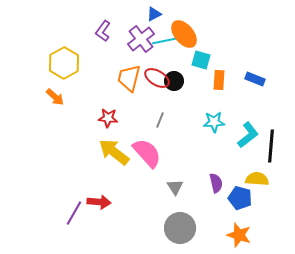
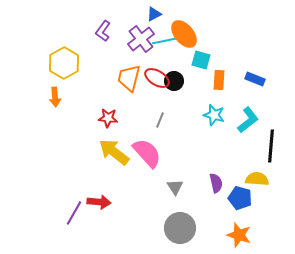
orange arrow: rotated 42 degrees clockwise
cyan star: moved 7 px up; rotated 20 degrees clockwise
cyan L-shape: moved 15 px up
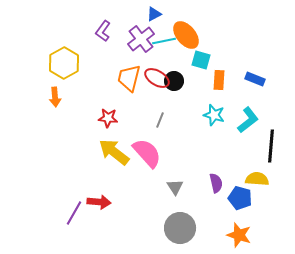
orange ellipse: moved 2 px right, 1 px down
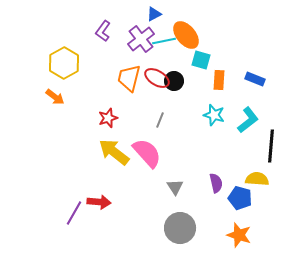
orange arrow: rotated 48 degrees counterclockwise
red star: rotated 24 degrees counterclockwise
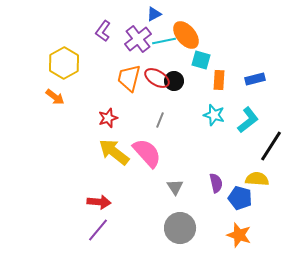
purple cross: moved 3 px left
blue rectangle: rotated 36 degrees counterclockwise
black line: rotated 28 degrees clockwise
purple line: moved 24 px right, 17 px down; rotated 10 degrees clockwise
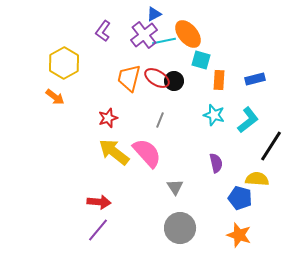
orange ellipse: moved 2 px right, 1 px up
purple cross: moved 6 px right, 4 px up
purple semicircle: moved 20 px up
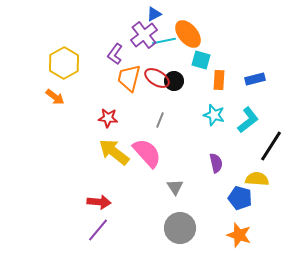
purple L-shape: moved 12 px right, 23 px down
red star: rotated 24 degrees clockwise
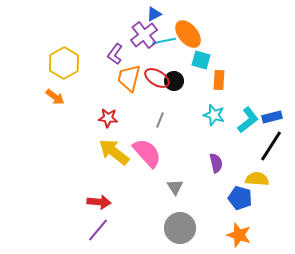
blue rectangle: moved 17 px right, 38 px down
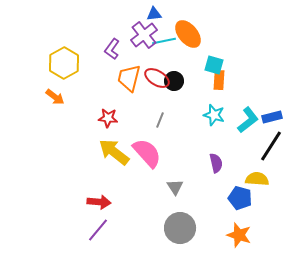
blue triangle: rotated 21 degrees clockwise
purple L-shape: moved 3 px left, 5 px up
cyan square: moved 13 px right, 5 px down
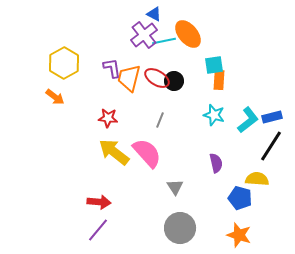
blue triangle: rotated 35 degrees clockwise
purple L-shape: moved 19 px down; rotated 135 degrees clockwise
cyan square: rotated 24 degrees counterclockwise
